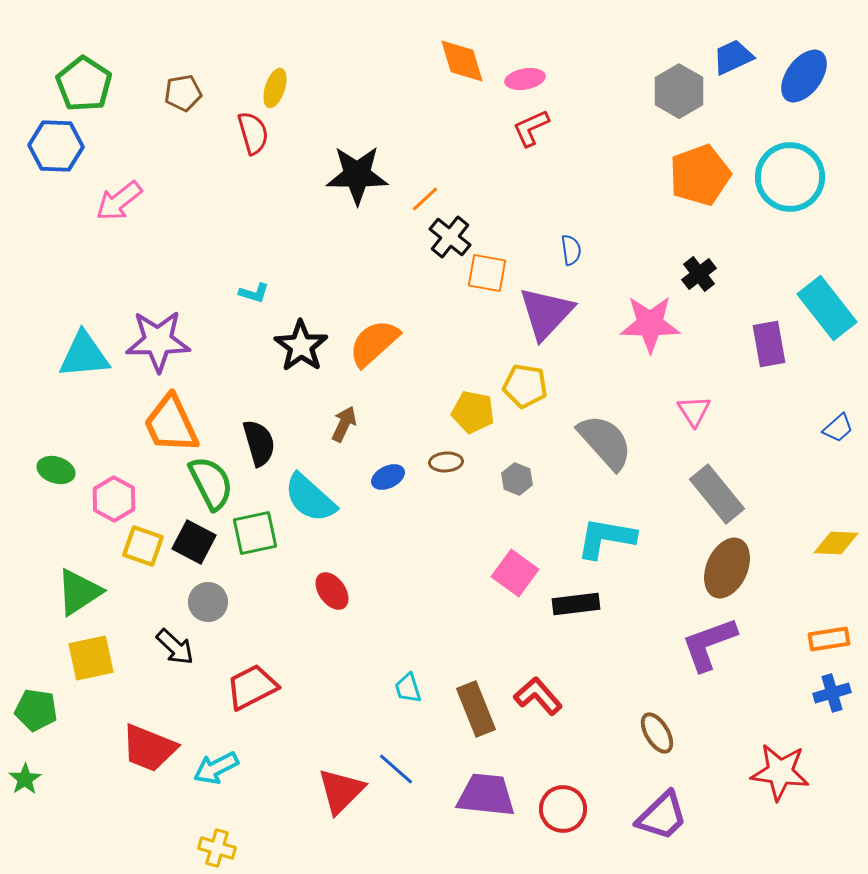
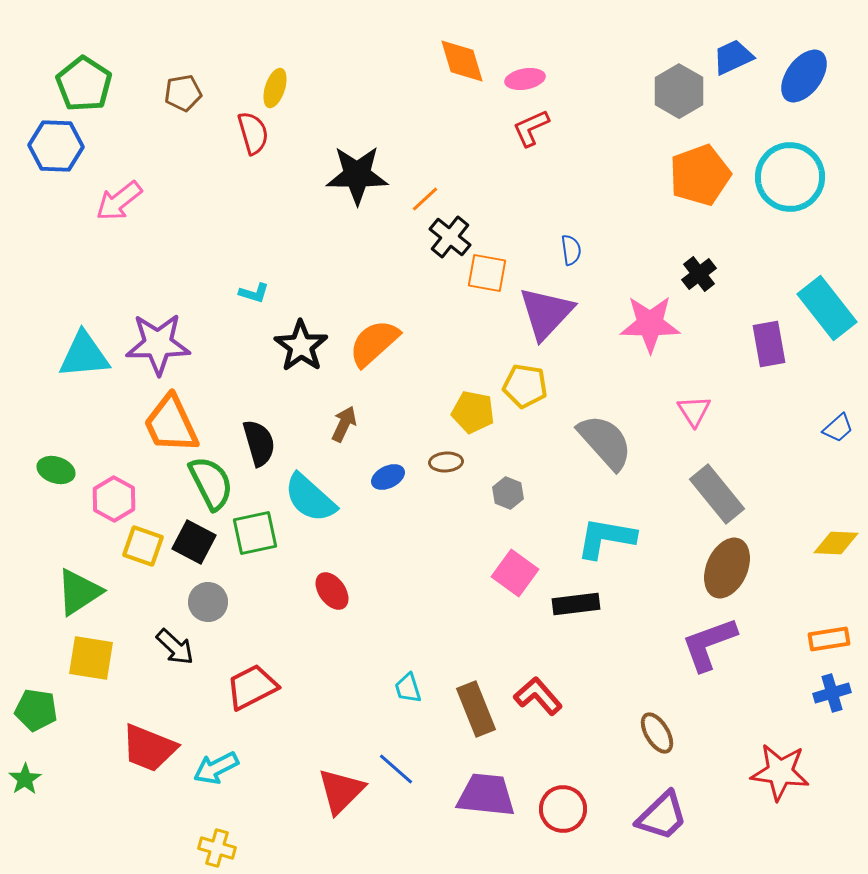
purple star at (158, 341): moved 3 px down
gray hexagon at (517, 479): moved 9 px left, 14 px down
yellow square at (91, 658): rotated 21 degrees clockwise
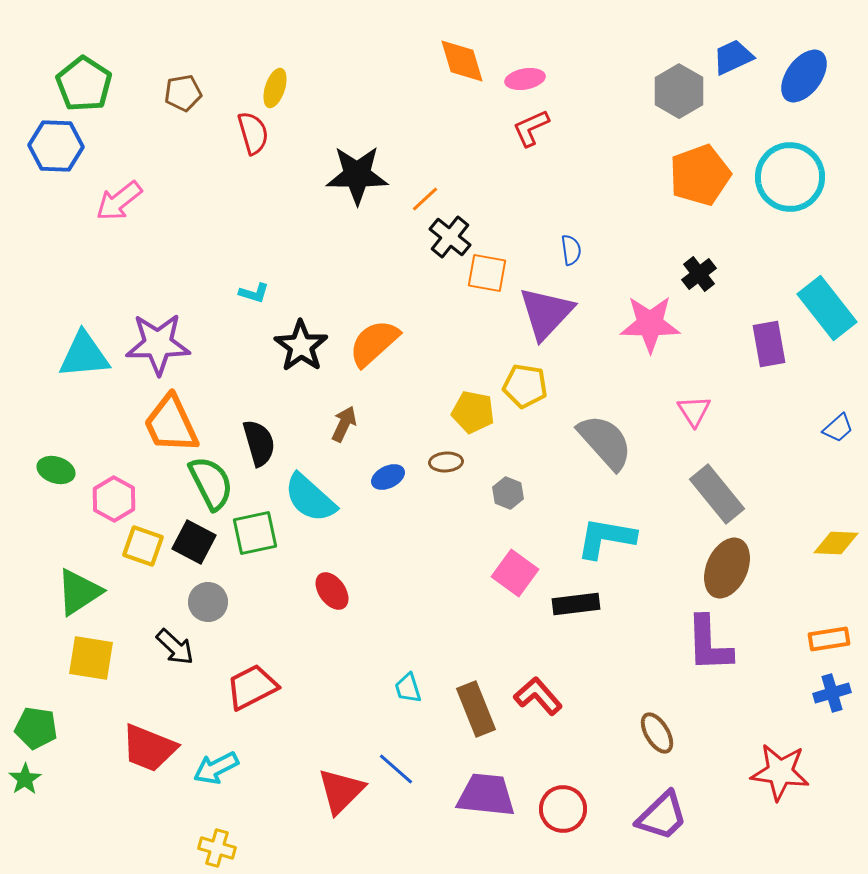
purple L-shape at (709, 644): rotated 72 degrees counterclockwise
green pentagon at (36, 710): moved 18 px down
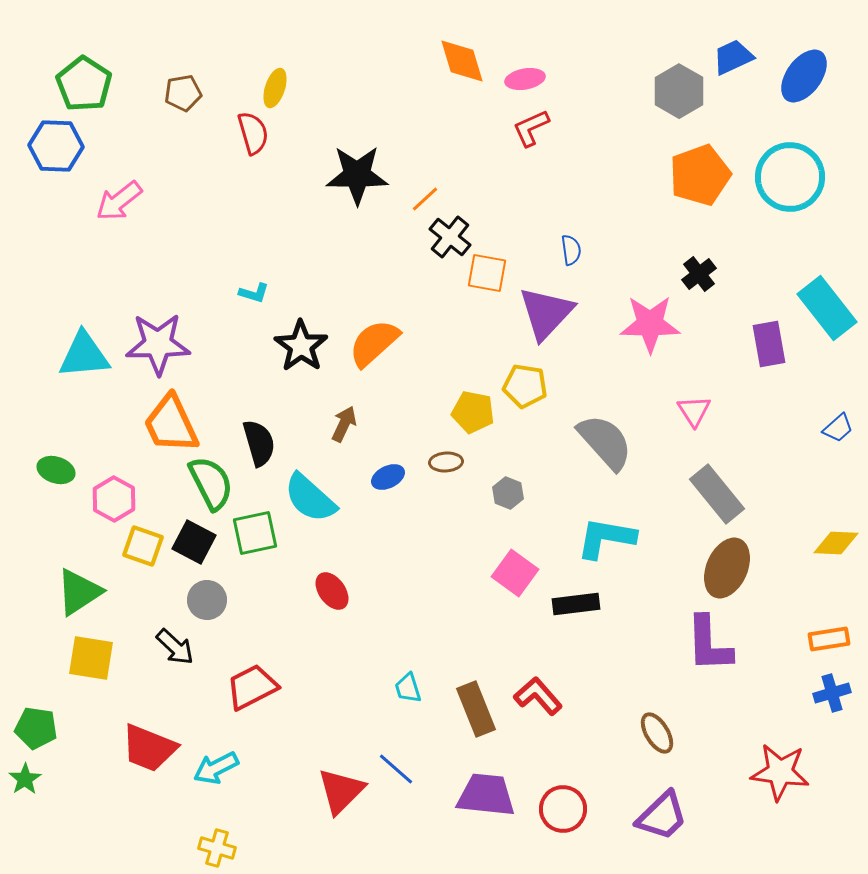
gray circle at (208, 602): moved 1 px left, 2 px up
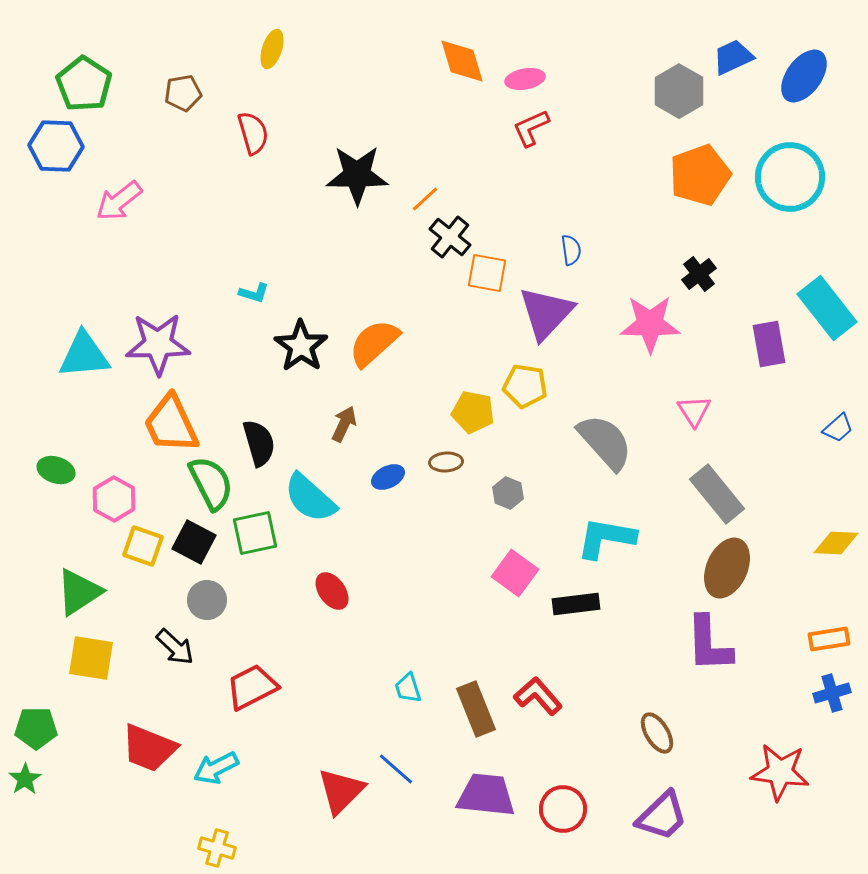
yellow ellipse at (275, 88): moved 3 px left, 39 px up
green pentagon at (36, 728): rotated 9 degrees counterclockwise
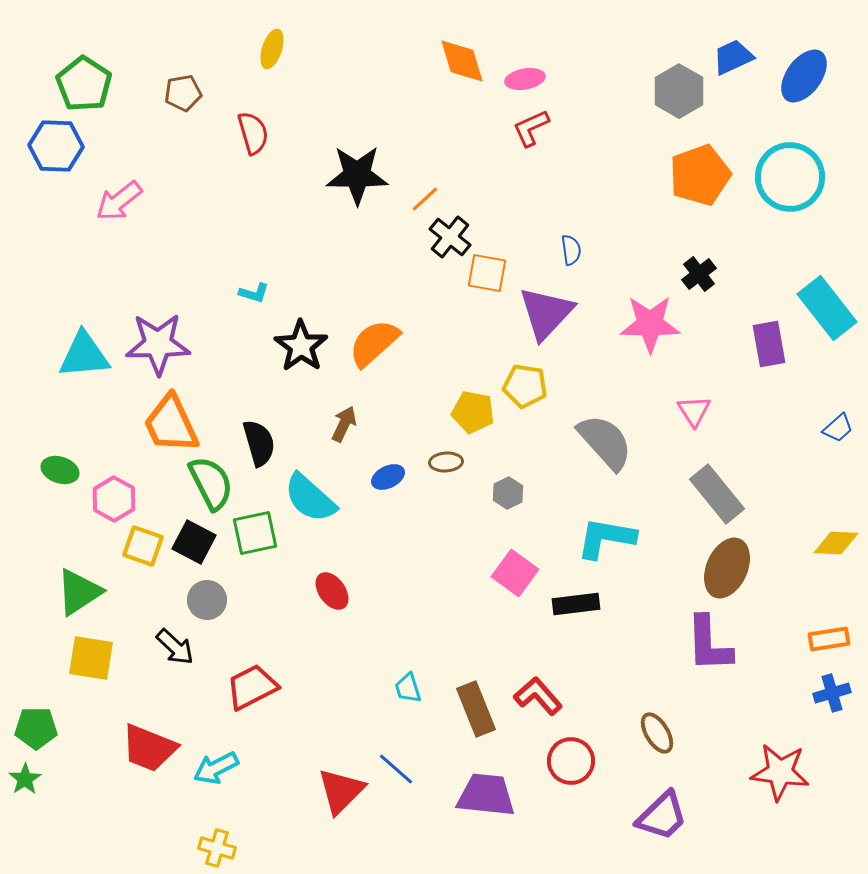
green ellipse at (56, 470): moved 4 px right
gray hexagon at (508, 493): rotated 12 degrees clockwise
red circle at (563, 809): moved 8 px right, 48 px up
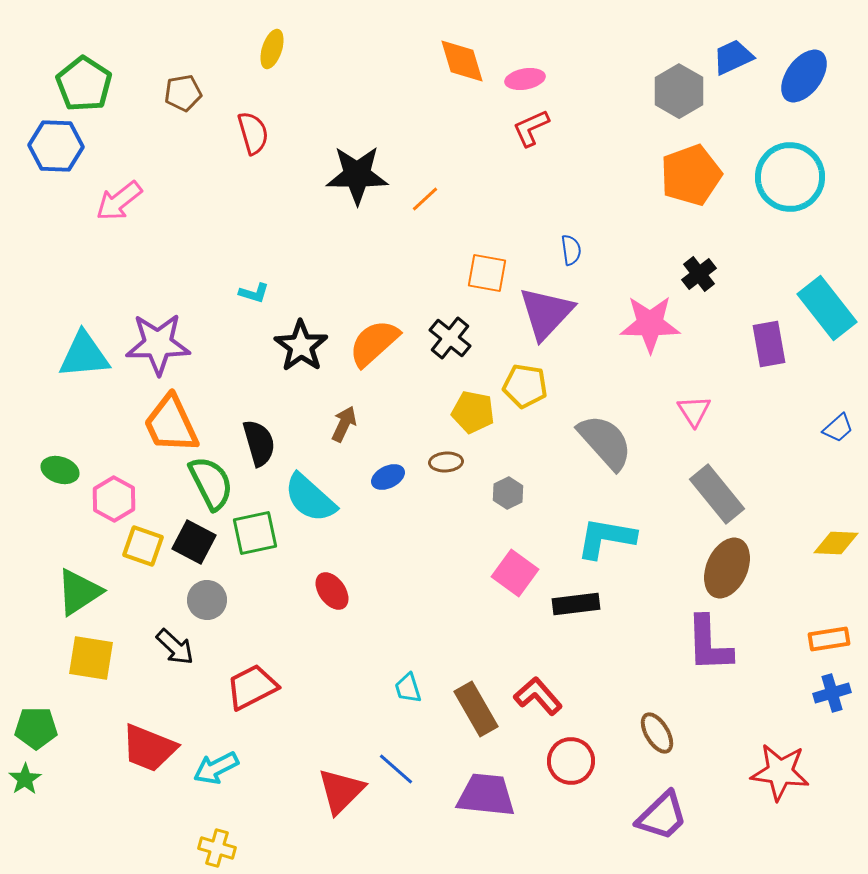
orange pentagon at (700, 175): moved 9 px left
black cross at (450, 237): moved 101 px down
brown rectangle at (476, 709): rotated 8 degrees counterclockwise
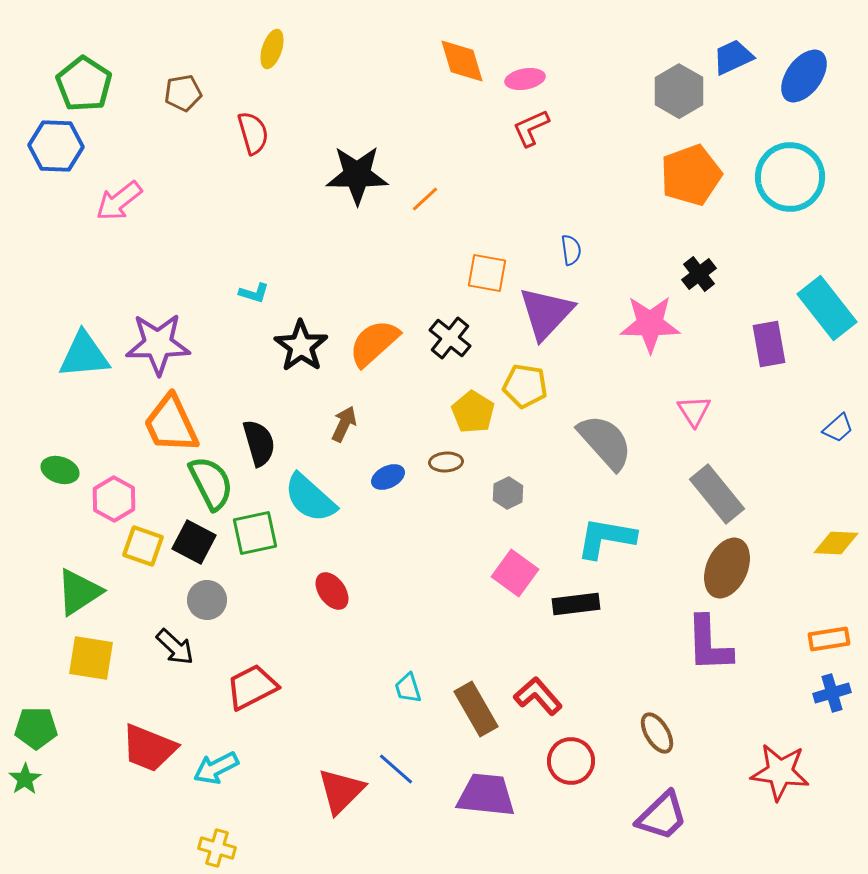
yellow pentagon at (473, 412): rotated 21 degrees clockwise
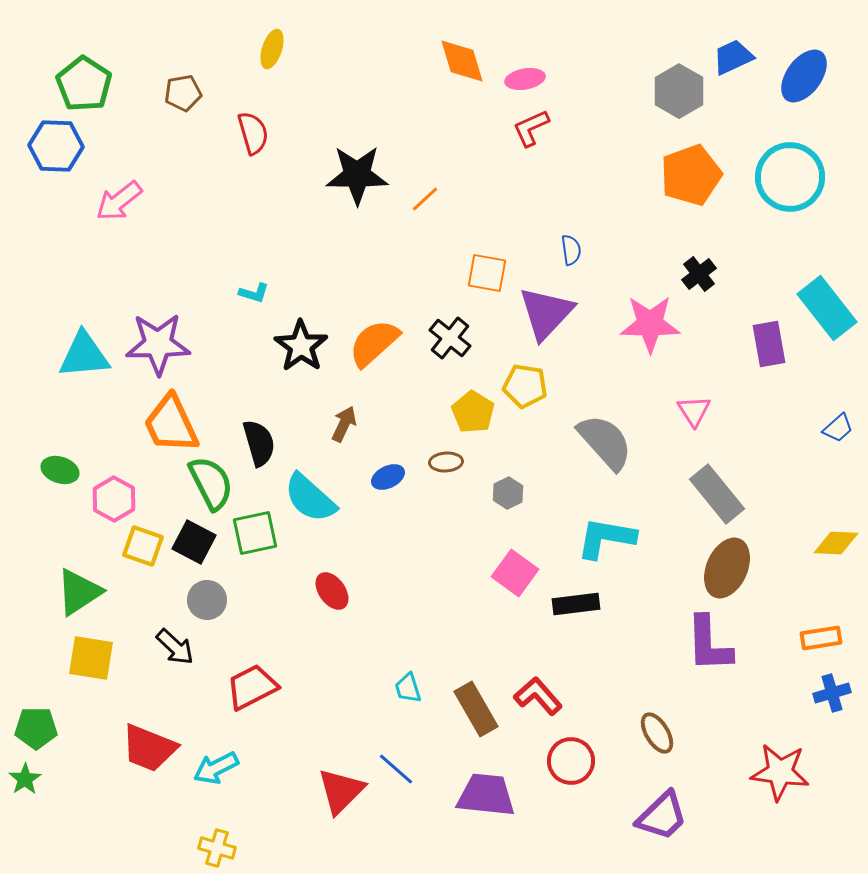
orange rectangle at (829, 639): moved 8 px left, 1 px up
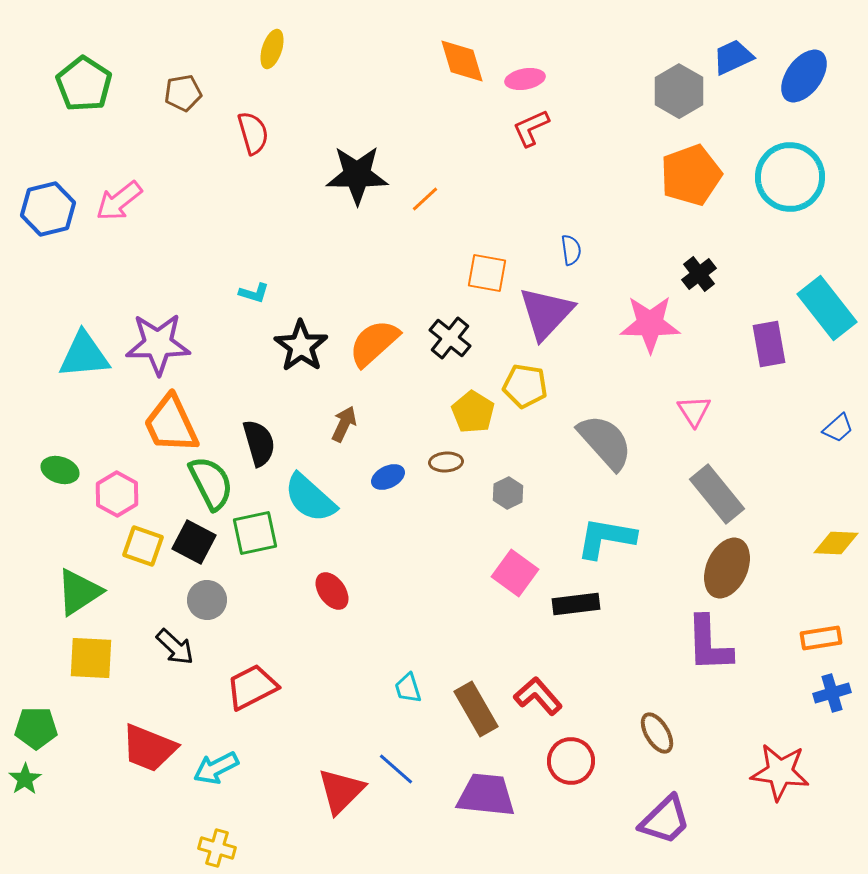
blue hexagon at (56, 146): moved 8 px left, 63 px down; rotated 16 degrees counterclockwise
pink hexagon at (114, 499): moved 3 px right, 5 px up
yellow square at (91, 658): rotated 6 degrees counterclockwise
purple trapezoid at (662, 816): moved 3 px right, 4 px down
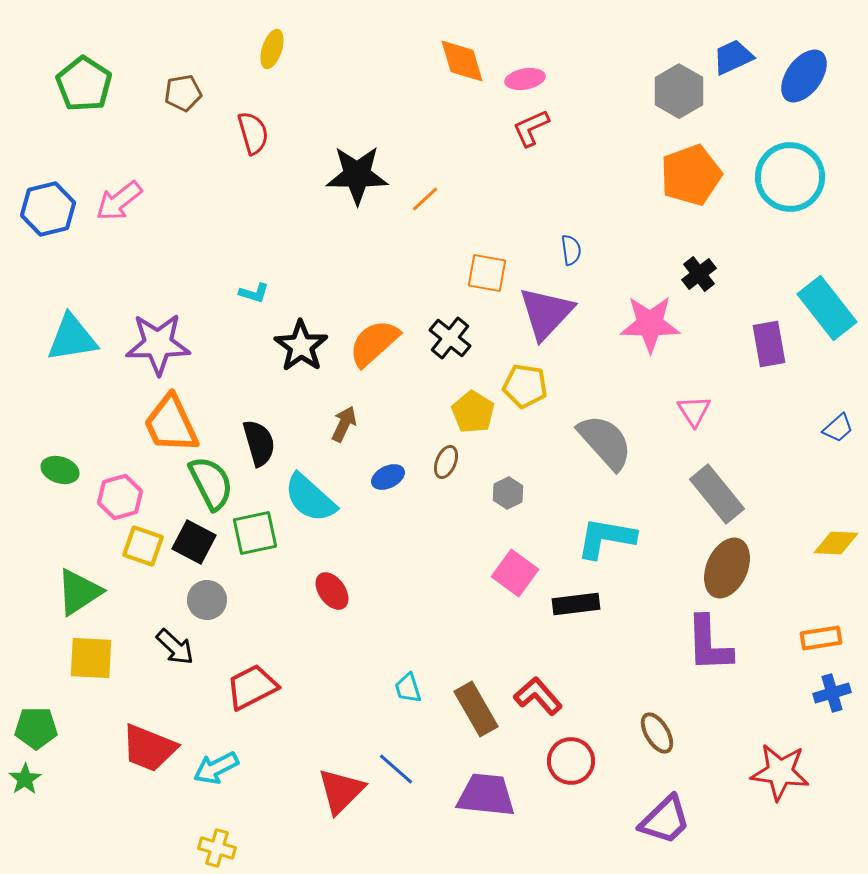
cyan triangle at (84, 355): moved 12 px left, 17 px up; rotated 4 degrees counterclockwise
brown ellipse at (446, 462): rotated 64 degrees counterclockwise
pink hexagon at (117, 494): moved 3 px right, 3 px down; rotated 15 degrees clockwise
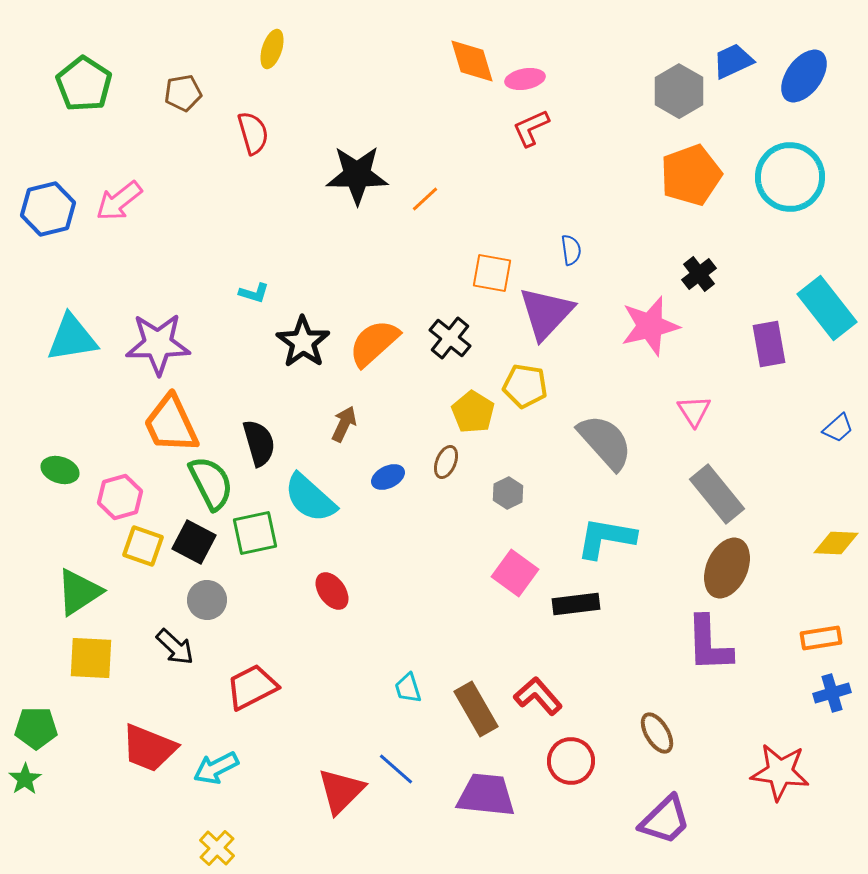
blue trapezoid at (733, 57): moved 4 px down
orange diamond at (462, 61): moved 10 px right
orange square at (487, 273): moved 5 px right
pink star at (650, 324): moved 2 px down; rotated 14 degrees counterclockwise
black star at (301, 346): moved 2 px right, 4 px up
yellow cross at (217, 848): rotated 27 degrees clockwise
